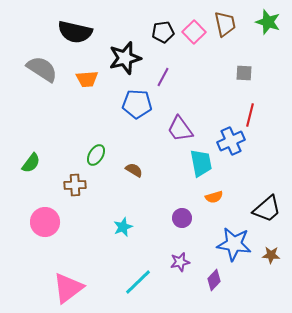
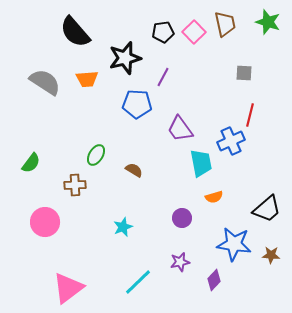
black semicircle: rotated 36 degrees clockwise
gray semicircle: moved 3 px right, 13 px down
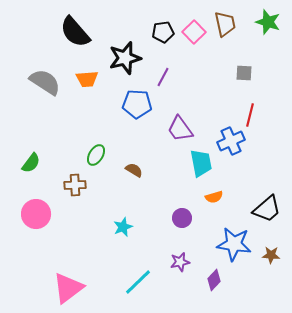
pink circle: moved 9 px left, 8 px up
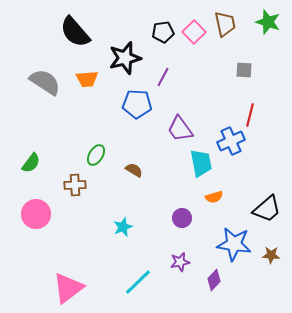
gray square: moved 3 px up
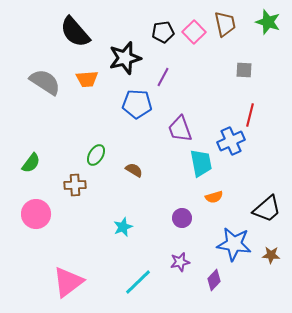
purple trapezoid: rotated 16 degrees clockwise
pink triangle: moved 6 px up
